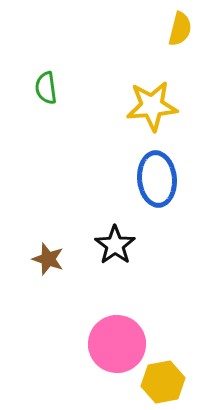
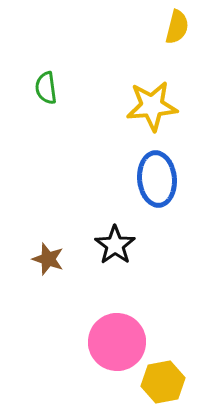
yellow semicircle: moved 3 px left, 2 px up
pink circle: moved 2 px up
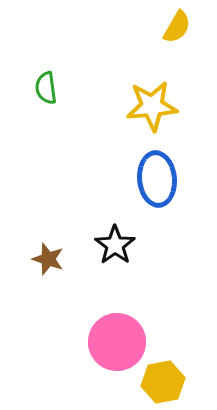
yellow semicircle: rotated 16 degrees clockwise
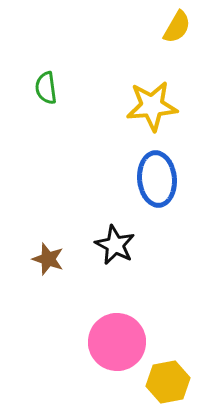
black star: rotated 9 degrees counterclockwise
yellow hexagon: moved 5 px right
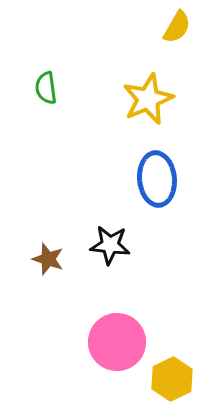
yellow star: moved 4 px left, 7 px up; rotated 18 degrees counterclockwise
black star: moved 5 px left; rotated 21 degrees counterclockwise
yellow hexagon: moved 4 px right, 3 px up; rotated 15 degrees counterclockwise
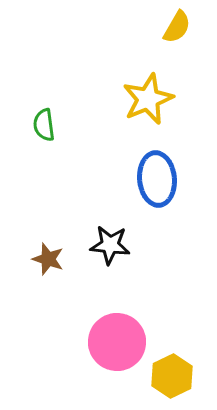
green semicircle: moved 2 px left, 37 px down
yellow hexagon: moved 3 px up
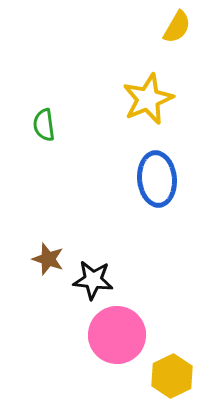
black star: moved 17 px left, 35 px down
pink circle: moved 7 px up
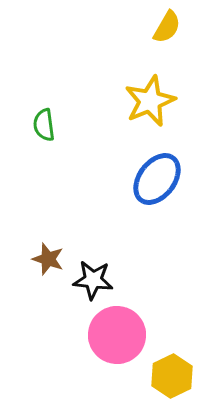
yellow semicircle: moved 10 px left
yellow star: moved 2 px right, 2 px down
blue ellipse: rotated 42 degrees clockwise
